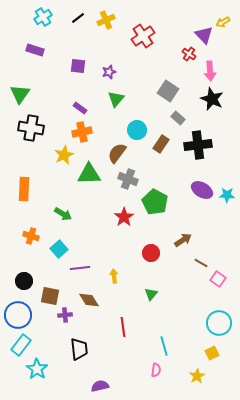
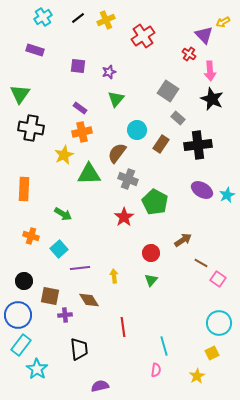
cyan star at (227, 195): rotated 28 degrees counterclockwise
green triangle at (151, 294): moved 14 px up
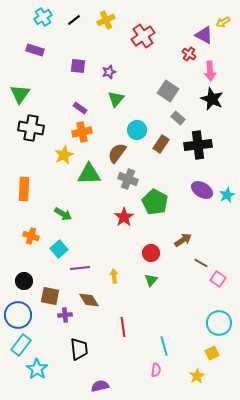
black line at (78, 18): moved 4 px left, 2 px down
purple triangle at (204, 35): rotated 18 degrees counterclockwise
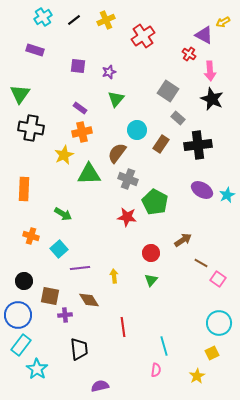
red star at (124, 217): moved 3 px right; rotated 30 degrees counterclockwise
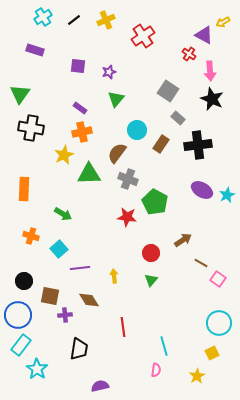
black trapezoid at (79, 349): rotated 15 degrees clockwise
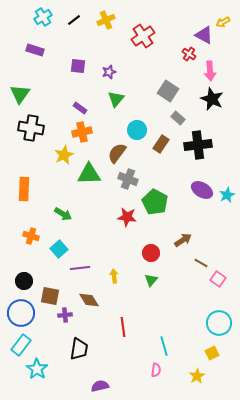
blue circle at (18, 315): moved 3 px right, 2 px up
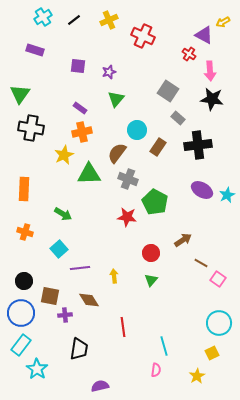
yellow cross at (106, 20): moved 3 px right
red cross at (143, 36): rotated 30 degrees counterclockwise
black star at (212, 99): rotated 15 degrees counterclockwise
brown rectangle at (161, 144): moved 3 px left, 3 px down
orange cross at (31, 236): moved 6 px left, 4 px up
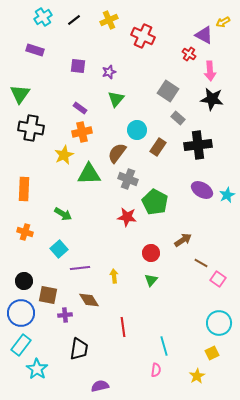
brown square at (50, 296): moved 2 px left, 1 px up
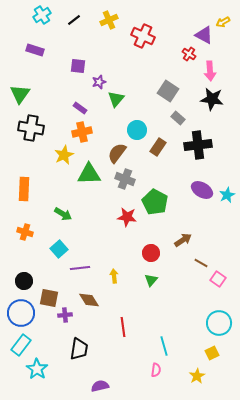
cyan cross at (43, 17): moved 1 px left, 2 px up
purple star at (109, 72): moved 10 px left, 10 px down
gray cross at (128, 179): moved 3 px left
brown square at (48, 295): moved 1 px right, 3 px down
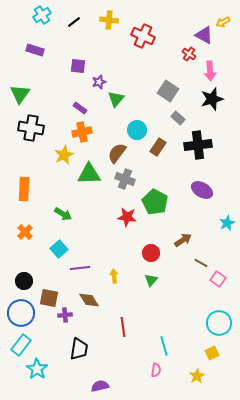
black line at (74, 20): moved 2 px down
yellow cross at (109, 20): rotated 30 degrees clockwise
black star at (212, 99): rotated 25 degrees counterclockwise
cyan star at (227, 195): moved 28 px down
orange cross at (25, 232): rotated 28 degrees clockwise
